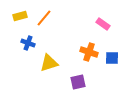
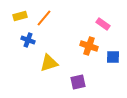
blue cross: moved 3 px up
orange cross: moved 6 px up
blue square: moved 1 px right, 1 px up
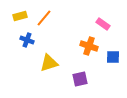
blue cross: moved 1 px left
purple square: moved 2 px right, 3 px up
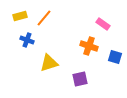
blue square: moved 2 px right; rotated 16 degrees clockwise
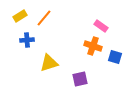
yellow rectangle: rotated 16 degrees counterclockwise
pink rectangle: moved 2 px left, 2 px down
blue cross: rotated 24 degrees counterclockwise
orange cross: moved 4 px right
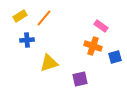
blue square: rotated 32 degrees counterclockwise
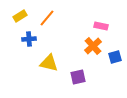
orange line: moved 3 px right
pink rectangle: rotated 24 degrees counterclockwise
blue cross: moved 2 px right, 1 px up
orange cross: rotated 30 degrees clockwise
yellow triangle: rotated 30 degrees clockwise
purple square: moved 2 px left, 2 px up
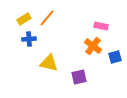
yellow rectangle: moved 4 px right, 3 px down
orange cross: rotated 12 degrees counterclockwise
purple square: moved 1 px right
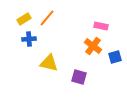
purple square: rotated 28 degrees clockwise
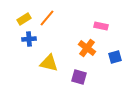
orange cross: moved 6 px left, 2 px down
